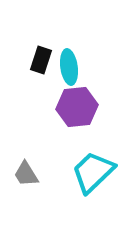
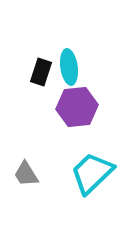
black rectangle: moved 12 px down
cyan trapezoid: moved 1 px left, 1 px down
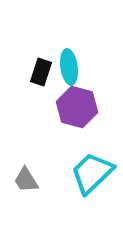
purple hexagon: rotated 21 degrees clockwise
gray trapezoid: moved 6 px down
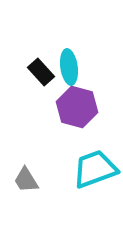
black rectangle: rotated 60 degrees counterclockwise
cyan trapezoid: moved 3 px right, 4 px up; rotated 24 degrees clockwise
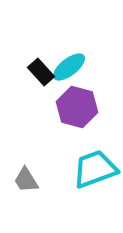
cyan ellipse: rotated 60 degrees clockwise
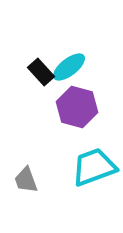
cyan trapezoid: moved 1 px left, 2 px up
gray trapezoid: rotated 12 degrees clockwise
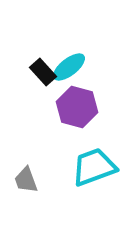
black rectangle: moved 2 px right
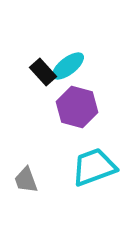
cyan ellipse: moved 1 px left, 1 px up
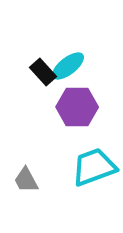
purple hexagon: rotated 15 degrees counterclockwise
gray trapezoid: rotated 8 degrees counterclockwise
